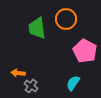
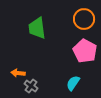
orange circle: moved 18 px right
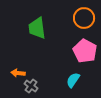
orange circle: moved 1 px up
cyan semicircle: moved 3 px up
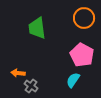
pink pentagon: moved 3 px left, 4 px down
